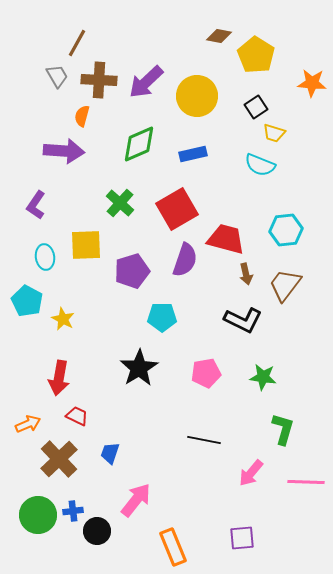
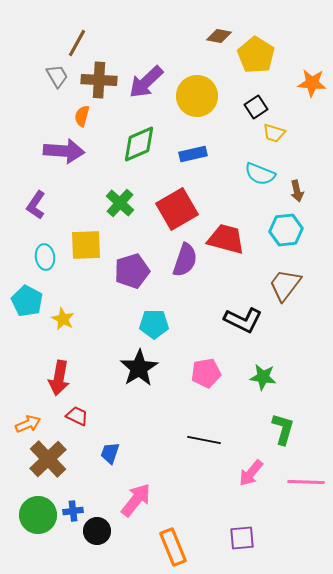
cyan semicircle at (260, 165): moved 9 px down
brown arrow at (246, 274): moved 51 px right, 83 px up
cyan pentagon at (162, 317): moved 8 px left, 7 px down
brown cross at (59, 459): moved 11 px left
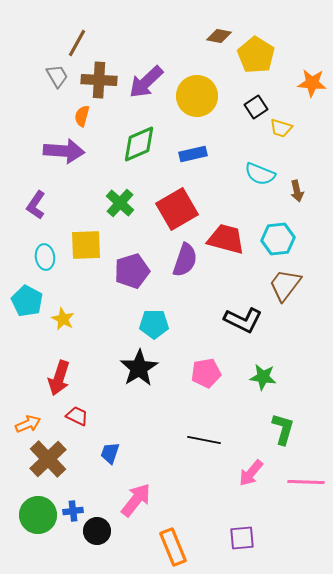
yellow trapezoid at (274, 133): moved 7 px right, 5 px up
cyan hexagon at (286, 230): moved 8 px left, 9 px down
red arrow at (59, 378): rotated 8 degrees clockwise
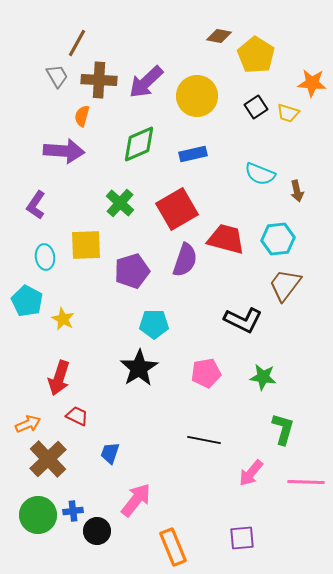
yellow trapezoid at (281, 128): moved 7 px right, 15 px up
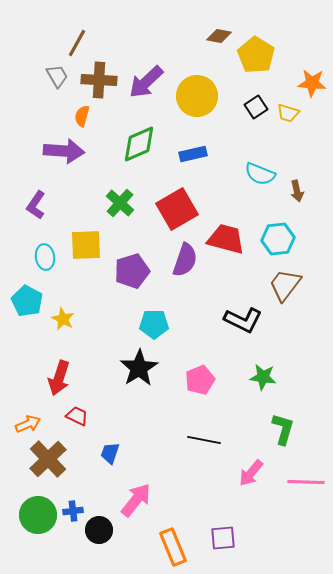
pink pentagon at (206, 373): moved 6 px left, 7 px down; rotated 12 degrees counterclockwise
black circle at (97, 531): moved 2 px right, 1 px up
purple square at (242, 538): moved 19 px left
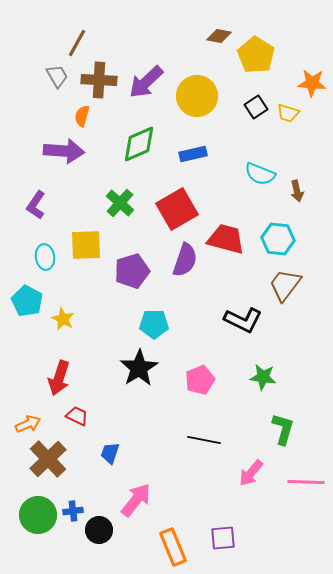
cyan hexagon at (278, 239): rotated 12 degrees clockwise
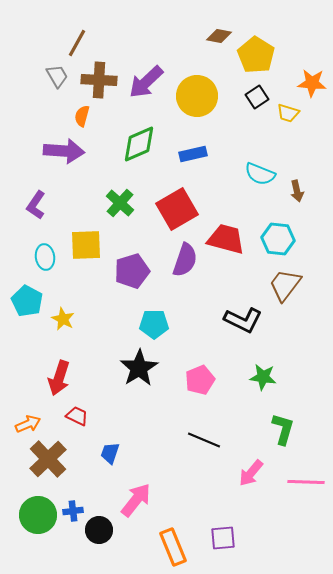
black square at (256, 107): moved 1 px right, 10 px up
black line at (204, 440): rotated 12 degrees clockwise
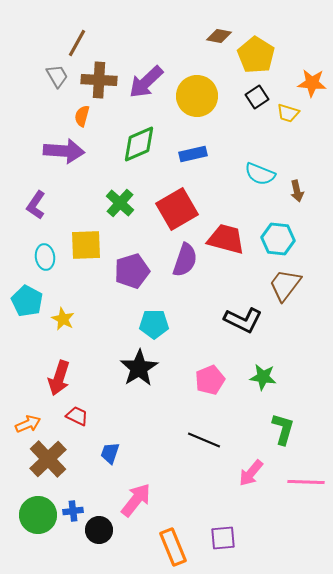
pink pentagon at (200, 380): moved 10 px right
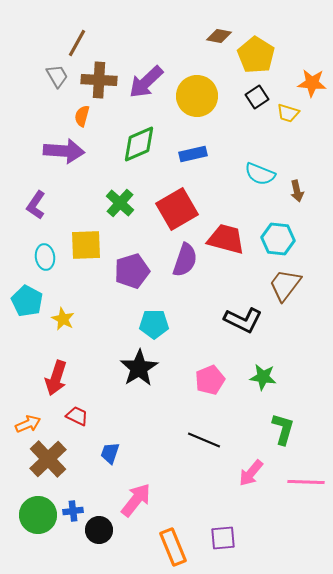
red arrow at (59, 378): moved 3 px left
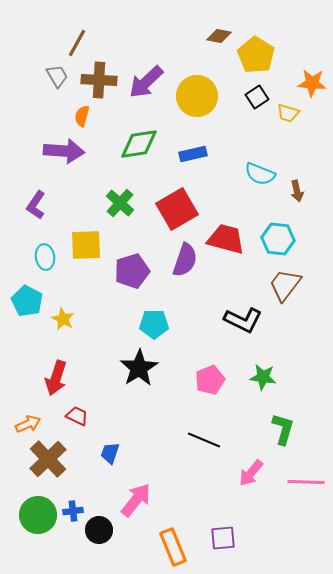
green diamond at (139, 144): rotated 15 degrees clockwise
